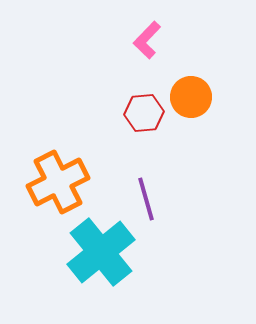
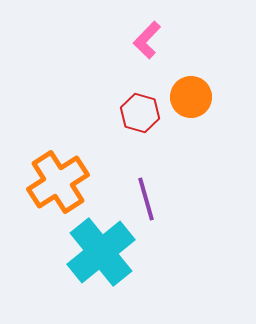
red hexagon: moved 4 px left; rotated 21 degrees clockwise
orange cross: rotated 6 degrees counterclockwise
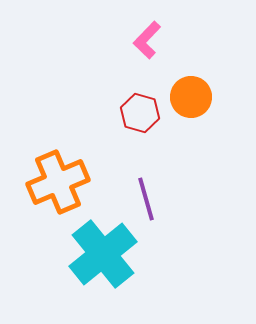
orange cross: rotated 10 degrees clockwise
cyan cross: moved 2 px right, 2 px down
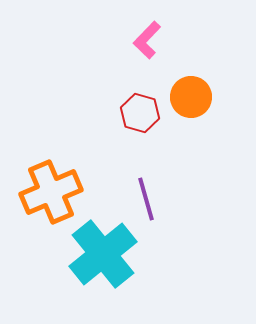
orange cross: moved 7 px left, 10 px down
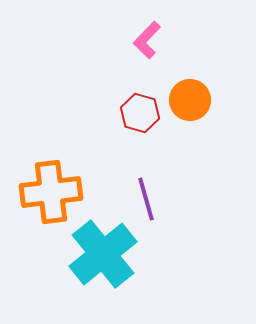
orange circle: moved 1 px left, 3 px down
orange cross: rotated 16 degrees clockwise
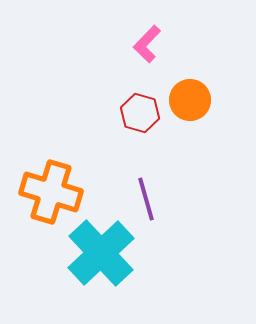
pink L-shape: moved 4 px down
orange cross: rotated 24 degrees clockwise
cyan cross: moved 2 px left, 1 px up; rotated 4 degrees counterclockwise
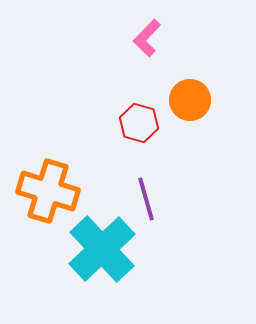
pink L-shape: moved 6 px up
red hexagon: moved 1 px left, 10 px down
orange cross: moved 3 px left, 1 px up
cyan cross: moved 1 px right, 4 px up
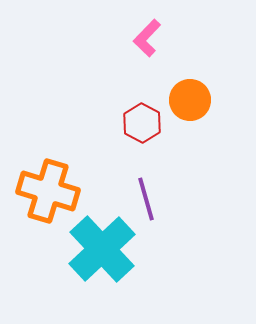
red hexagon: moved 3 px right; rotated 12 degrees clockwise
